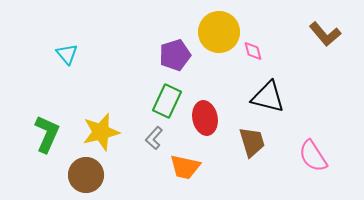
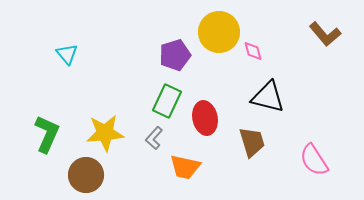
yellow star: moved 4 px right, 1 px down; rotated 9 degrees clockwise
pink semicircle: moved 1 px right, 4 px down
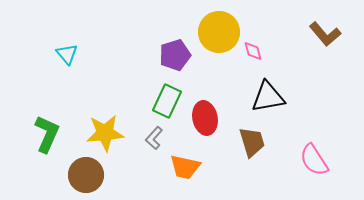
black triangle: rotated 24 degrees counterclockwise
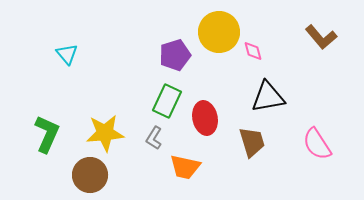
brown L-shape: moved 4 px left, 3 px down
gray L-shape: rotated 10 degrees counterclockwise
pink semicircle: moved 3 px right, 16 px up
brown circle: moved 4 px right
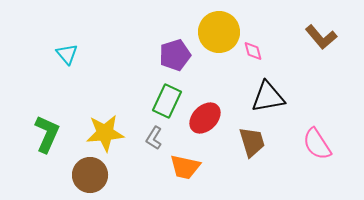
red ellipse: rotated 56 degrees clockwise
